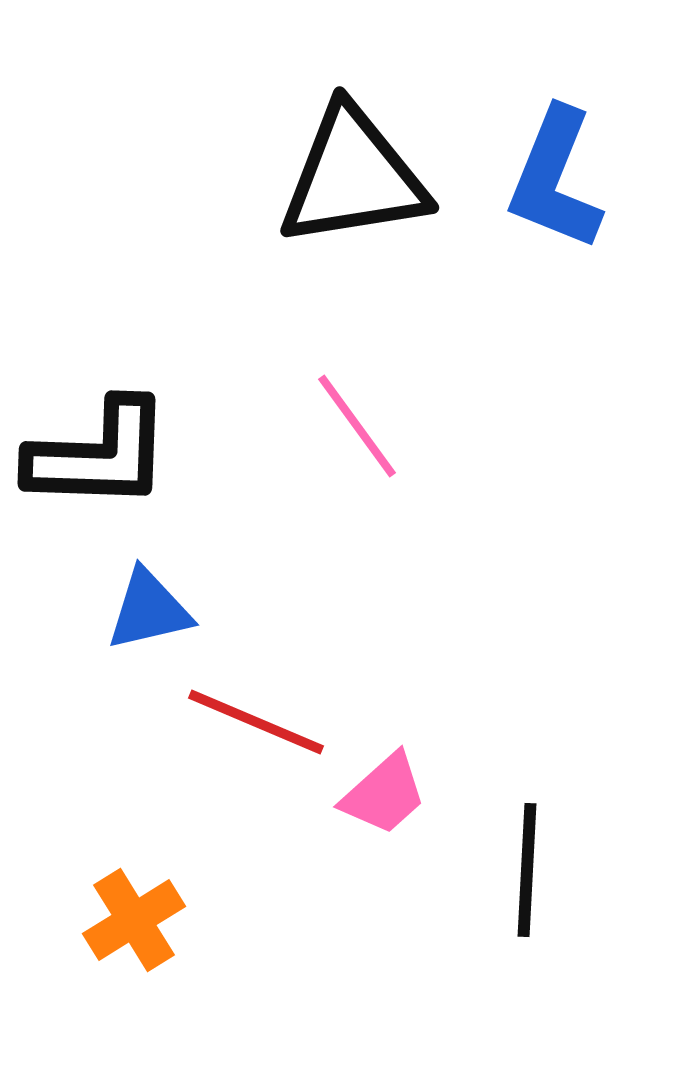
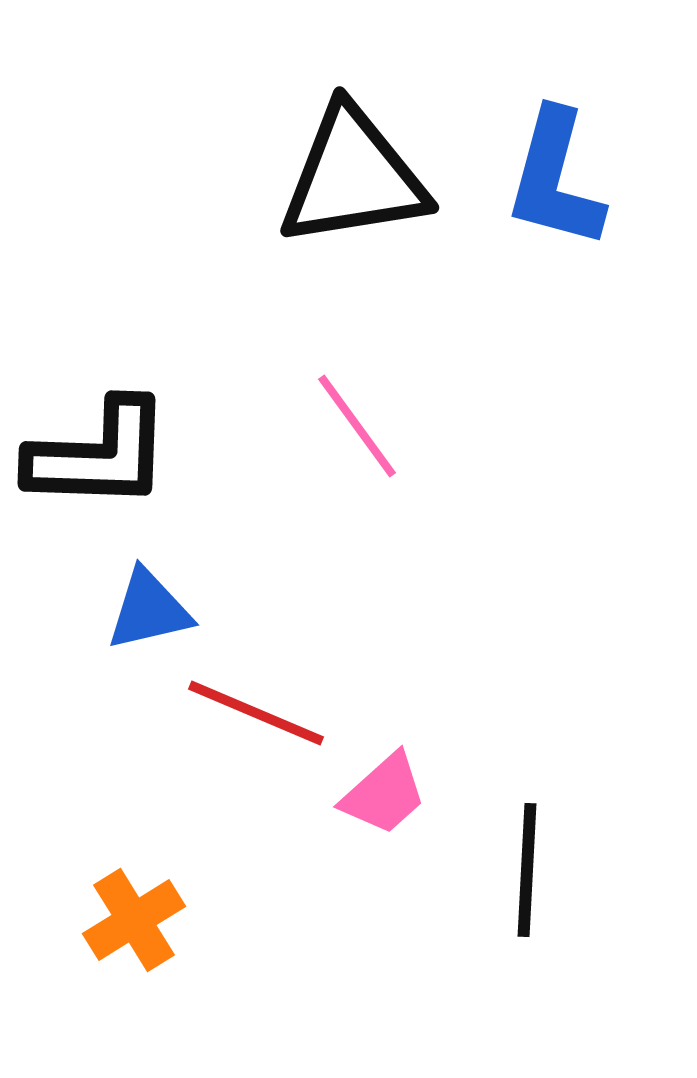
blue L-shape: rotated 7 degrees counterclockwise
red line: moved 9 px up
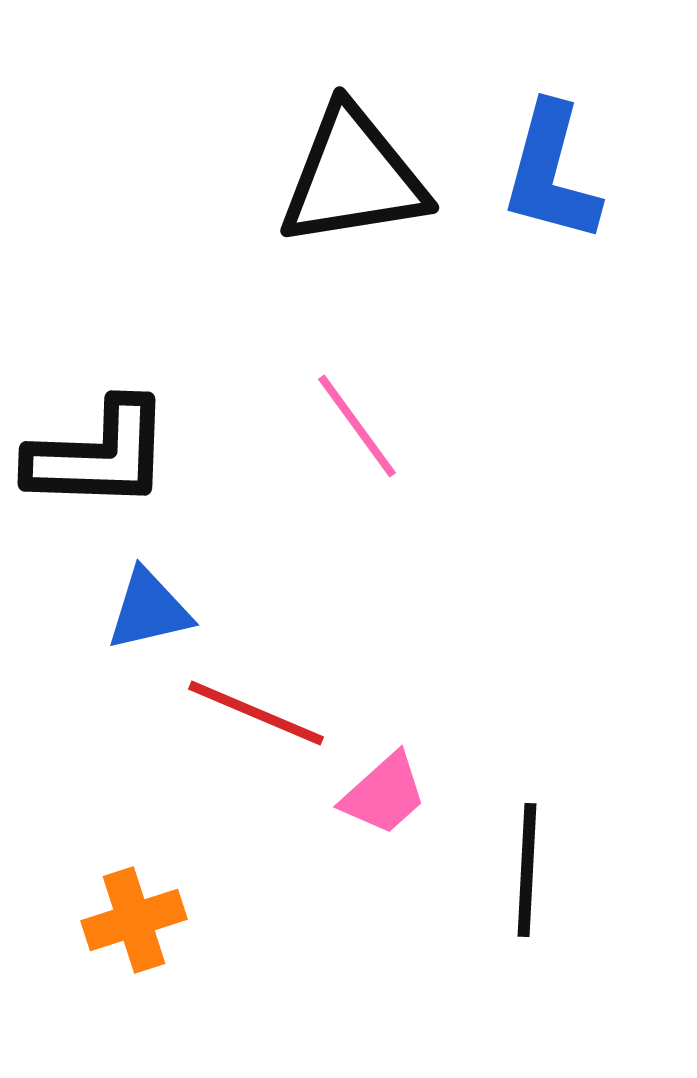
blue L-shape: moved 4 px left, 6 px up
orange cross: rotated 14 degrees clockwise
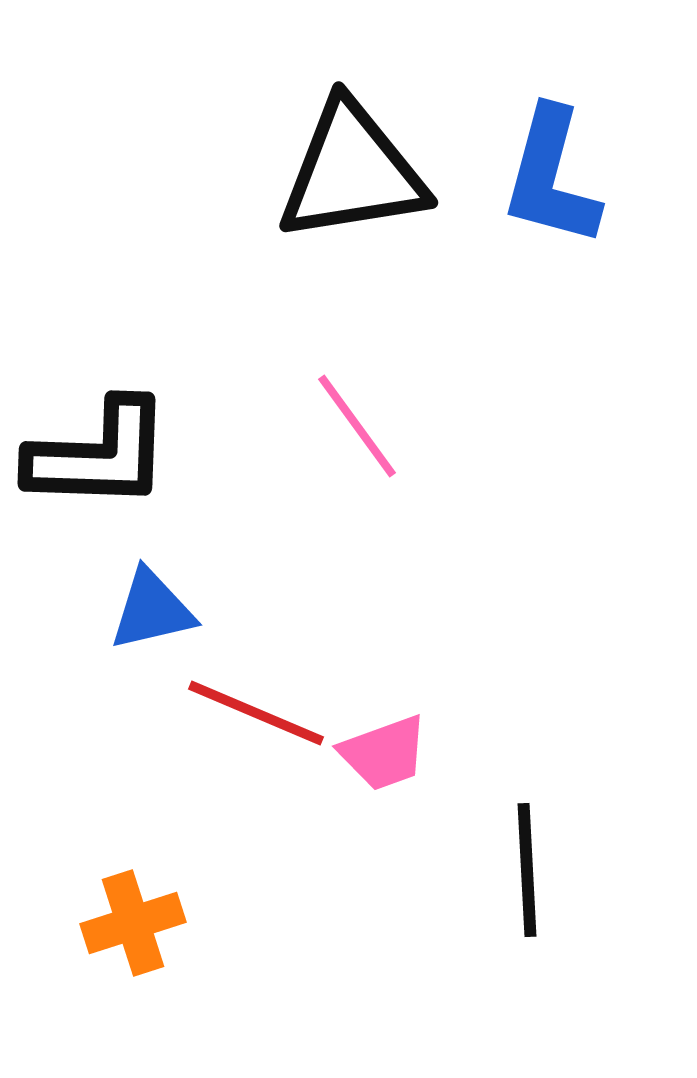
blue L-shape: moved 4 px down
black triangle: moved 1 px left, 5 px up
blue triangle: moved 3 px right
pink trapezoid: moved 41 px up; rotated 22 degrees clockwise
black line: rotated 6 degrees counterclockwise
orange cross: moved 1 px left, 3 px down
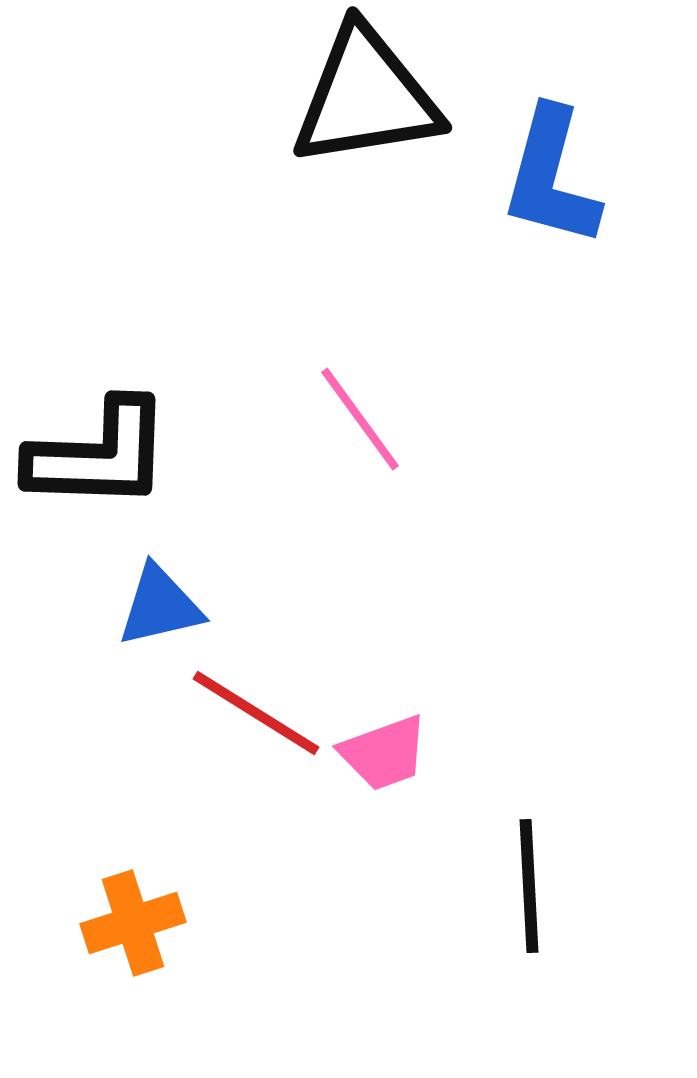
black triangle: moved 14 px right, 75 px up
pink line: moved 3 px right, 7 px up
blue triangle: moved 8 px right, 4 px up
red line: rotated 9 degrees clockwise
black line: moved 2 px right, 16 px down
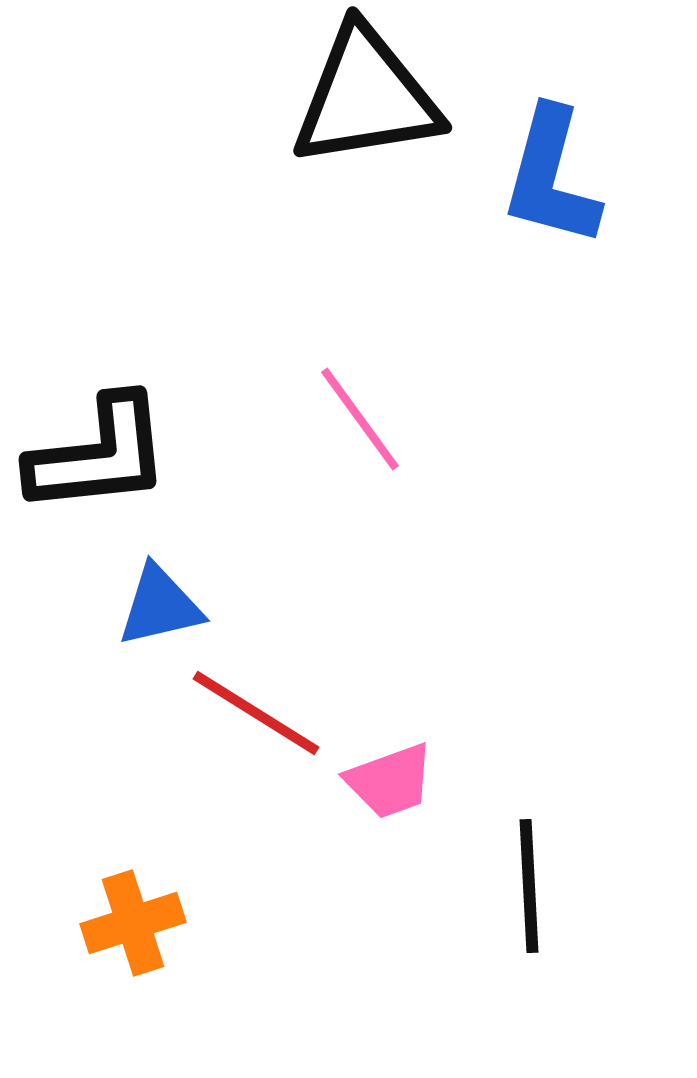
black L-shape: rotated 8 degrees counterclockwise
pink trapezoid: moved 6 px right, 28 px down
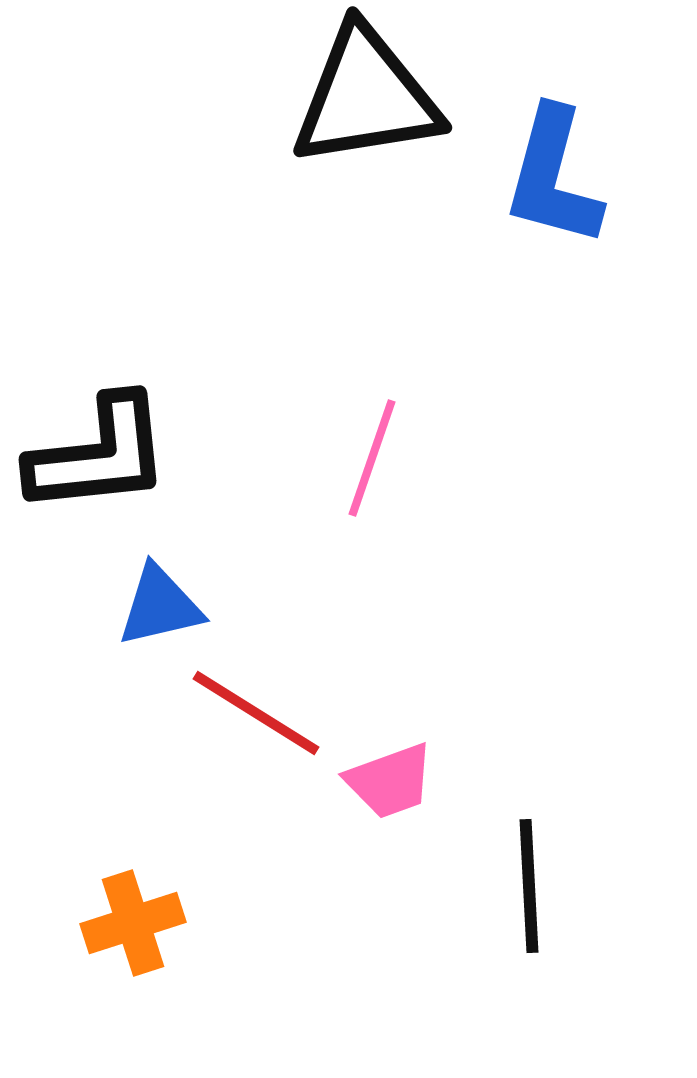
blue L-shape: moved 2 px right
pink line: moved 12 px right, 39 px down; rotated 55 degrees clockwise
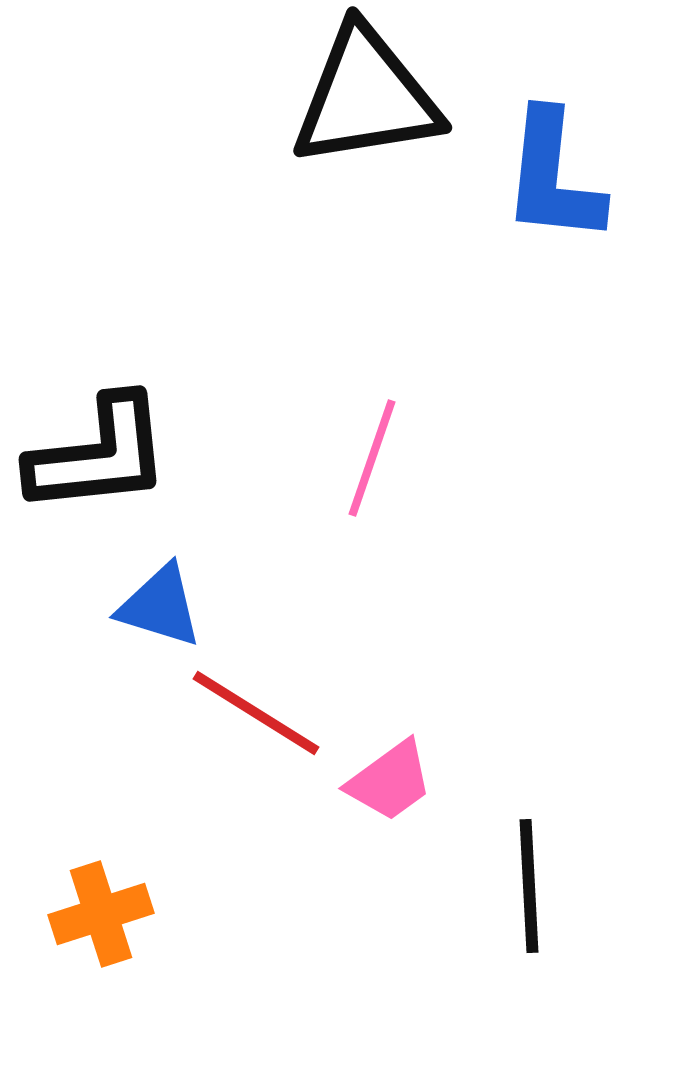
blue L-shape: rotated 9 degrees counterclockwise
blue triangle: rotated 30 degrees clockwise
pink trapezoid: rotated 16 degrees counterclockwise
orange cross: moved 32 px left, 9 px up
